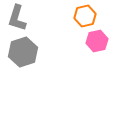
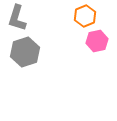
orange hexagon: rotated 10 degrees counterclockwise
gray hexagon: moved 2 px right
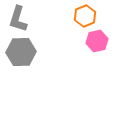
gray L-shape: moved 1 px right, 1 px down
gray hexagon: moved 4 px left; rotated 16 degrees clockwise
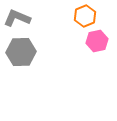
gray L-shape: moved 1 px left, 1 px up; rotated 96 degrees clockwise
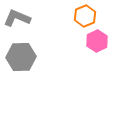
pink hexagon: rotated 15 degrees counterclockwise
gray hexagon: moved 5 px down
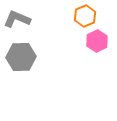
gray L-shape: moved 1 px down
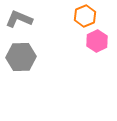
gray L-shape: moved 2 px right
